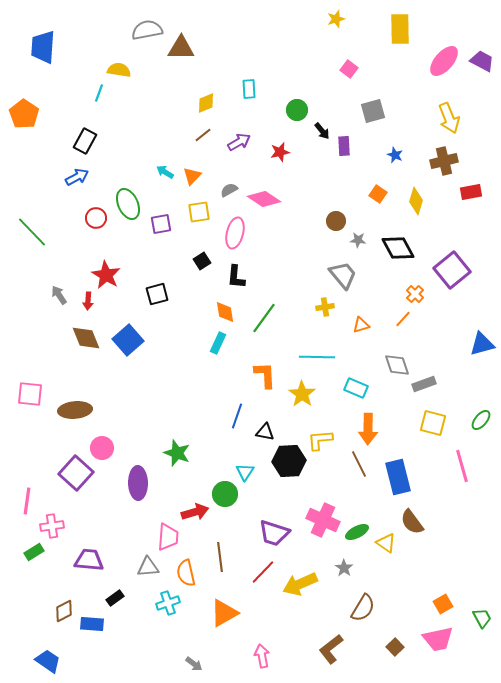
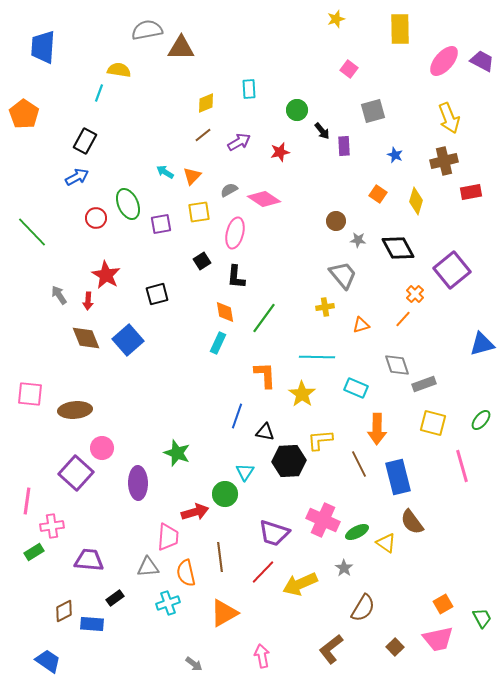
orange arrow at (368, 429): moved 9 px right
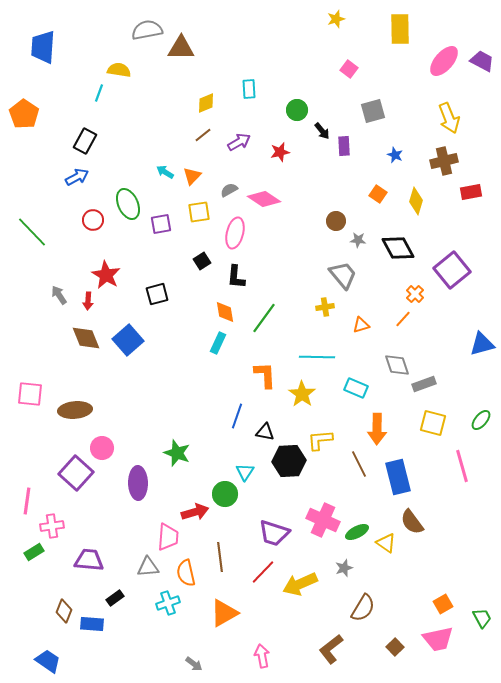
red circle at (96, 218): moved 3 px left, 2 px down
gray star at (344, 568): rotated 18 degrees clockwise
brown diamond at (64, 611): rotated 40 degrees counterclockwise
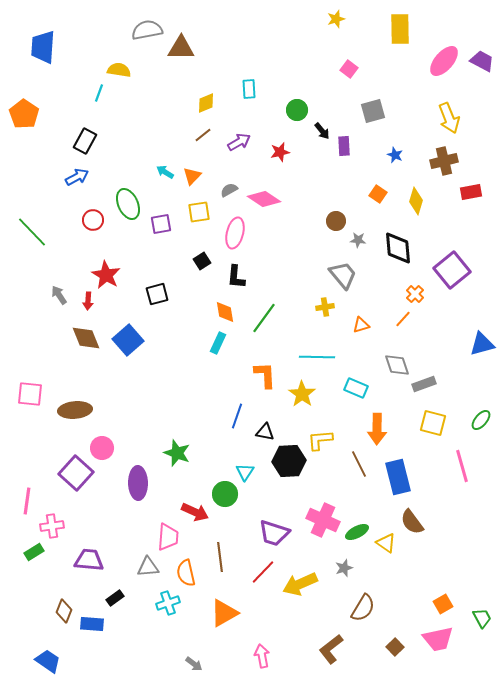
black diamond at (398, 248): rotated 24 degrees clockwise
red arrow at (195, 512): rotated 40 degrees clockwise
